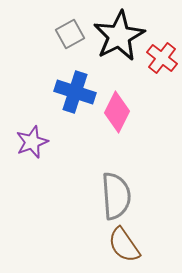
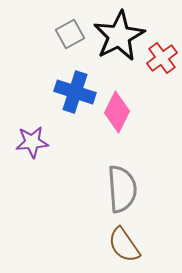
red cross: rotated 16 degrees clockwise
purple star: rotated 16 degrees clockwise
gray semicircle: moved 6 px right, 7 px up
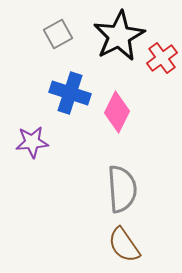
gray square: moved 12 px left
blue cross: moved 5 px left, 1 px down
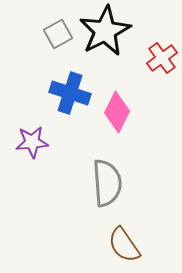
black star: moved 14 px left, 5 px up
gray semicircle: moved 15 px left, 6 px up
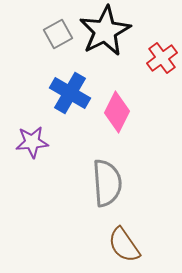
blue cross: rotated 12 degrees clockwise
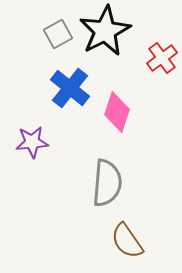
blue cross: moved 5 px up; rotated 9 degrees clockwise
pink diamond: rotated 9 degrees counterclockwise
gray semicircle: rotated 9 degrees clockwise
brown semicircle: moved 3 px right, 4 px up
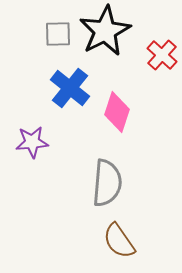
gray square: rotated 28 degrees clockwise
red cross: moved 3 px up; rotated 12 degrees counterclockwise
brown semicircle: moved 8 px left
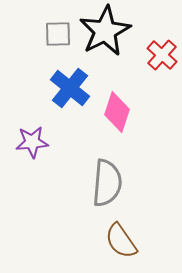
brown semicircle: moved 2 px right
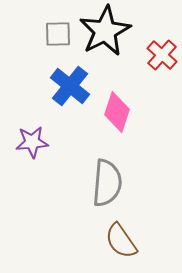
blue cross: moved 2 px up
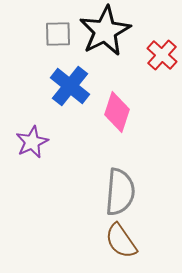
purple star: rotated 20 degrees counterclockwise
gray semicircle: moved 13 px right, 9 px down
